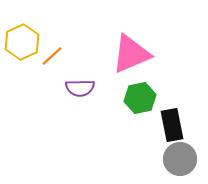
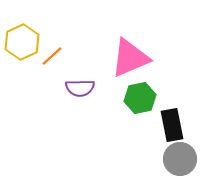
pink triangle: moved 1 px left, 4 px down
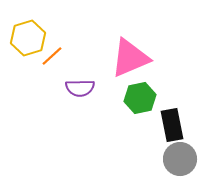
yellow hexagon: moved 6 px right, 4 px up; rotated 8 degrees clockwise
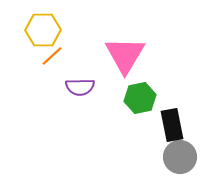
yellow hexagon: moved 15 px right, 8 px up; rotated 16 degrees clockwise
pink triangle: moved 5 px left, 3 px up; rotated 36 degrees counterclockwise
purple semicircle: moved 1 px up
gray circle: moved 2 px up
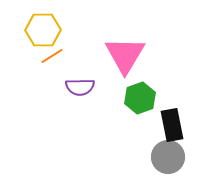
orange line: rotated 10 degrees clockwise
green hexagon: rotated 8 degrees counterclockwise
gray circle: moved 12 px left
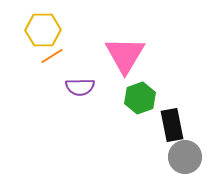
gray circle: moved 17 px right
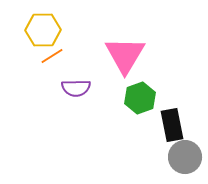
purple semicircle: moved 4 px left, 1 px down
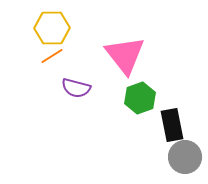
yellow hexagon: moved 9 px right, 2 px up
pink triangle: rotated 9 degrees counterclockwise
purple semicircle: rotated 16 degrees clockwise
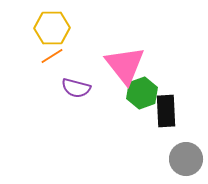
pink triangle: moved 10 px down
green hexagon: moved 2 px right, 5 px up
black rectangle: moved 6 px left, 14 px up; rotated 8 degrees clockwise
gray circle: moved 1 px right, 2 px down
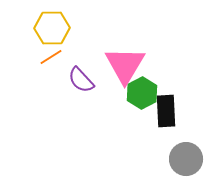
orange line: moved 1 px left, 1 px down
pink triangle: rotated 9 degrees clockwise
purple semicircle: moved 5 px right, 8 px up; rotated 32 degrees clockwise
green hexagon: rotated 8 degrees counterclockwise
